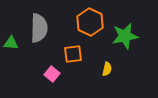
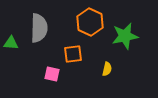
pink square: rotated 28 degrees counterclockwise
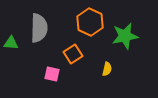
orange square: rotated 24 degrees counterclockwise
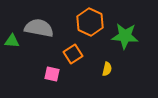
gray semicircle: rotated 80 degrees counterclockwise
green star: rotated 16 degrees clockwise
green triangle: moved 1 px right, 2 px up
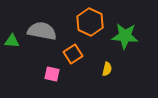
gray semicircle: moved 3 px right, 3 px down
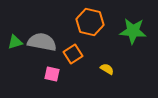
orange hexagon: rotated 12 degrees counterclockwise
gray semicircle: moved 11 px down
green star: moved 8 px right, 5 px up
green triangle: moved 3 px right, 1 px down; rotated 21 degrees counterclockwise
yellow semicircle: rotated 72 degrees counterclockwise
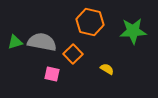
green star: rotated 8 degrees counterclockwise
orange square: rotated 12 degrees counterclockwise
